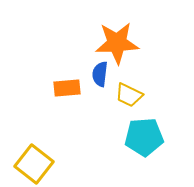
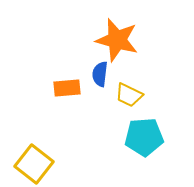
orange star: moved 3 px up; rotated 18 degrees clockwise
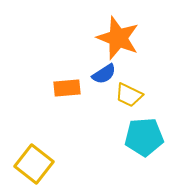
orange star: moved 1 px right, 2 px up; rotated 6 degrees clockwise
blue semicircle: moved 4 px right; rotated 130 degrees counterclockwise
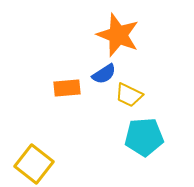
orange star: moved 3 px up
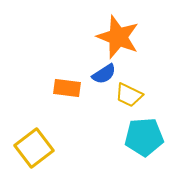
orange star: moved 2 px down
orange rectangle: rotated 12 degrees clockwise
yellow square: moved 16 px up; rotated 15 degrees clockwise
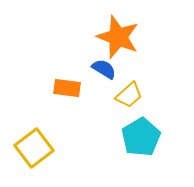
blue semicircle: moved 5 px up; rotated 115 degrees counterclockwise
yellow trapezoid: rotated 68 degrees counterclockwise
cyan pentagon: moved 3 px left; rotated 27 degrees counterclockwise
